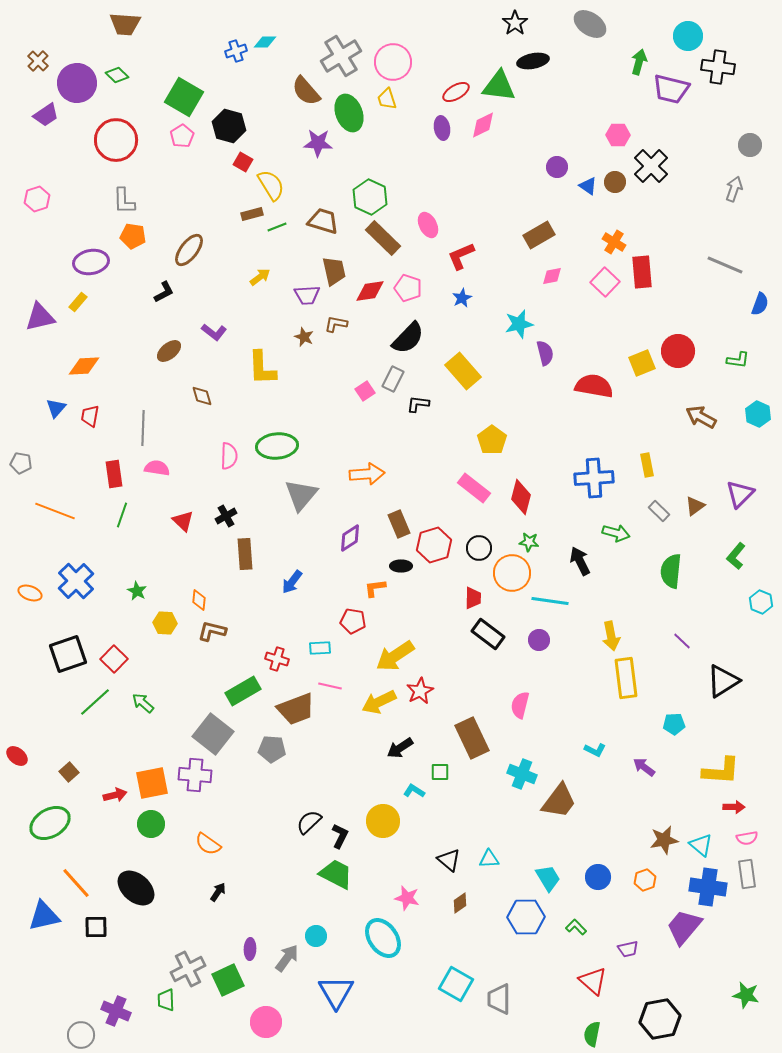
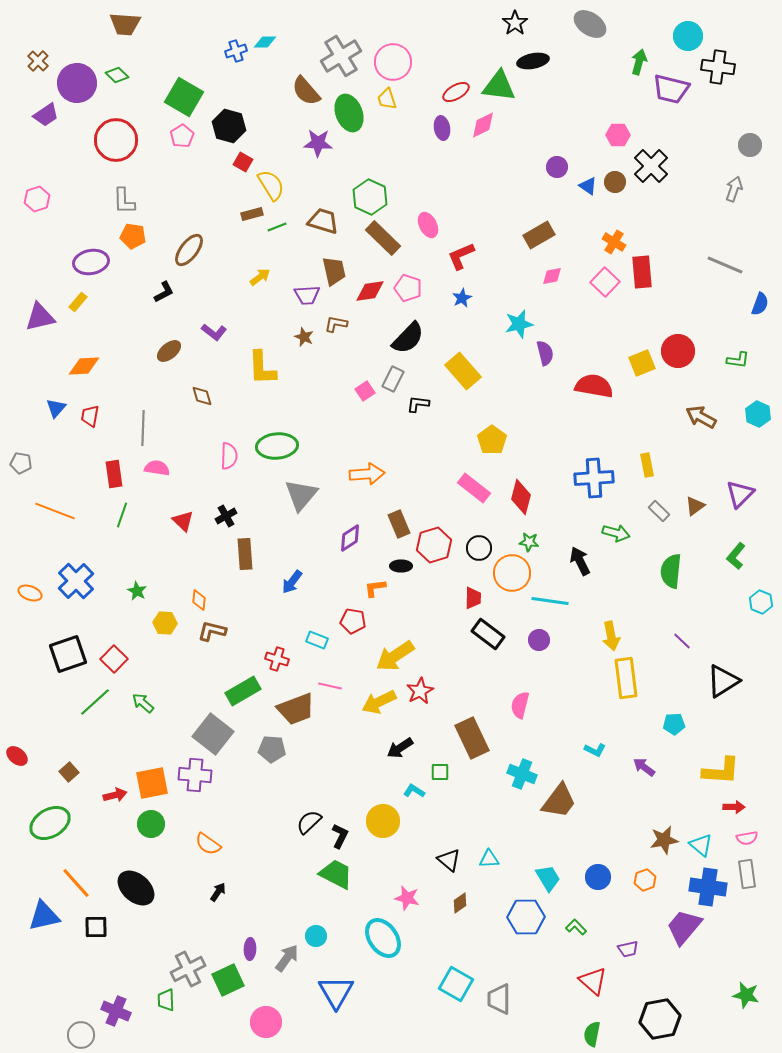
cyan rectangle at (320, 648): moved 3 px left, 8 px up; rotated 25 degrees clockwise
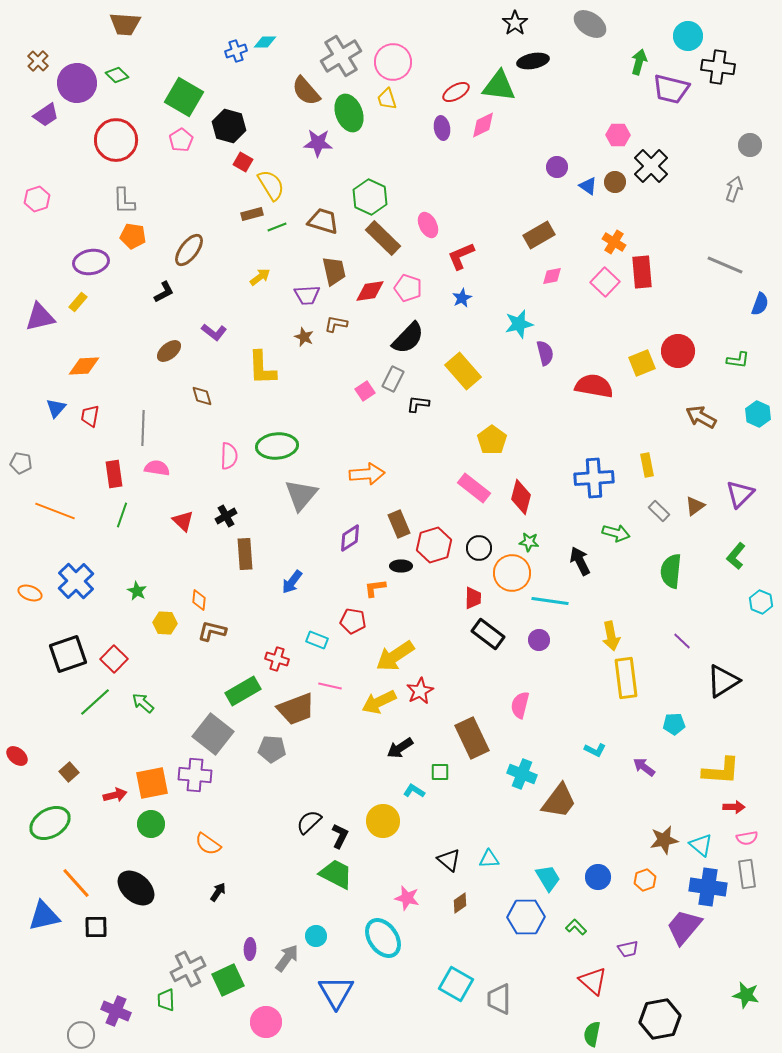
pink pentagon at (182, 136): moved 1 px left, 4 px down
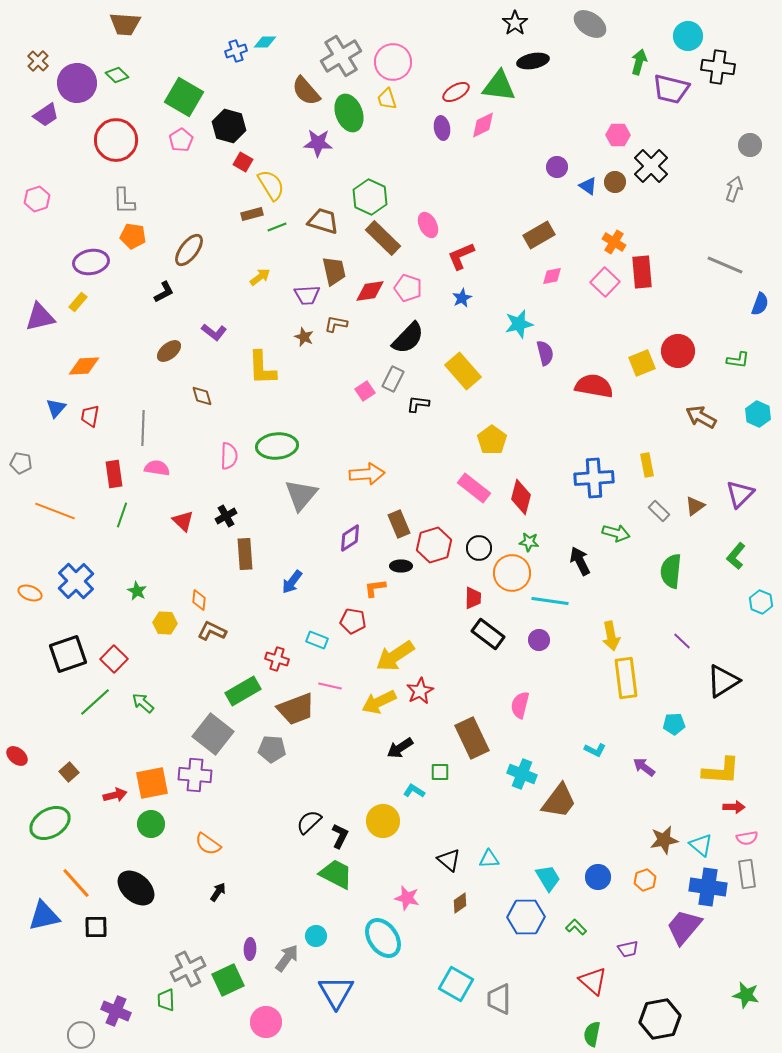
brown L-shape at (212, 631): rotated 12 degrees clockwise
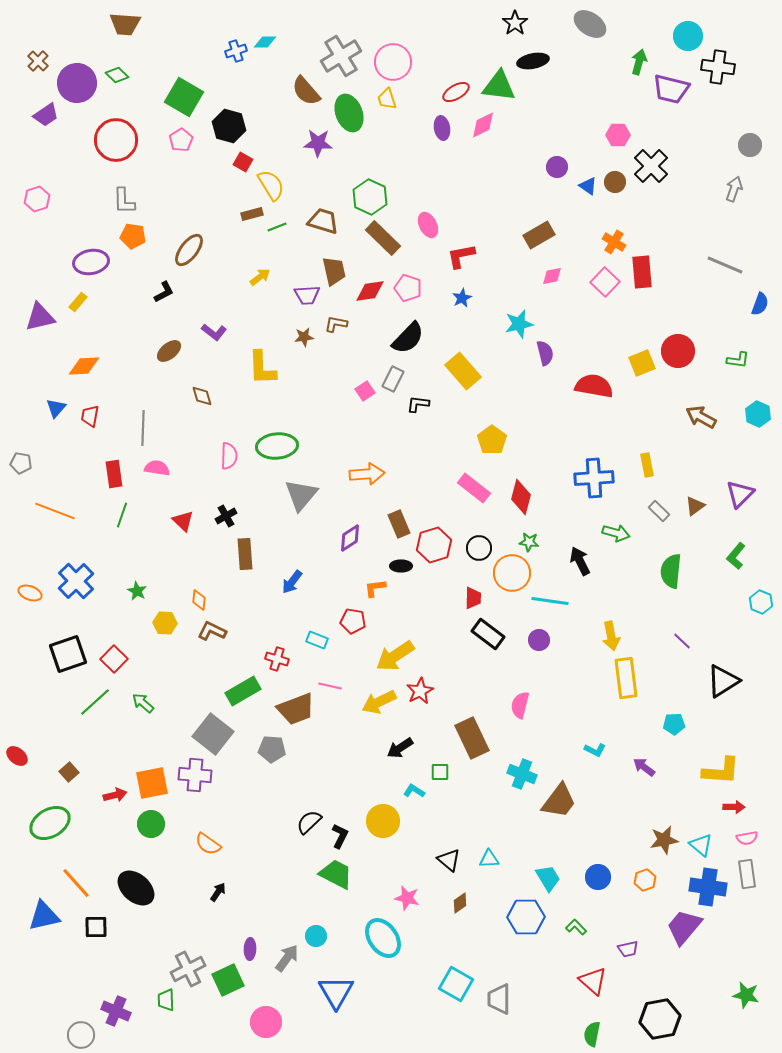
red L-shape at (461, 256): rotated 12 degrees clockwise
brown star at (304, 337): rotated 30 degrees counterclockwise
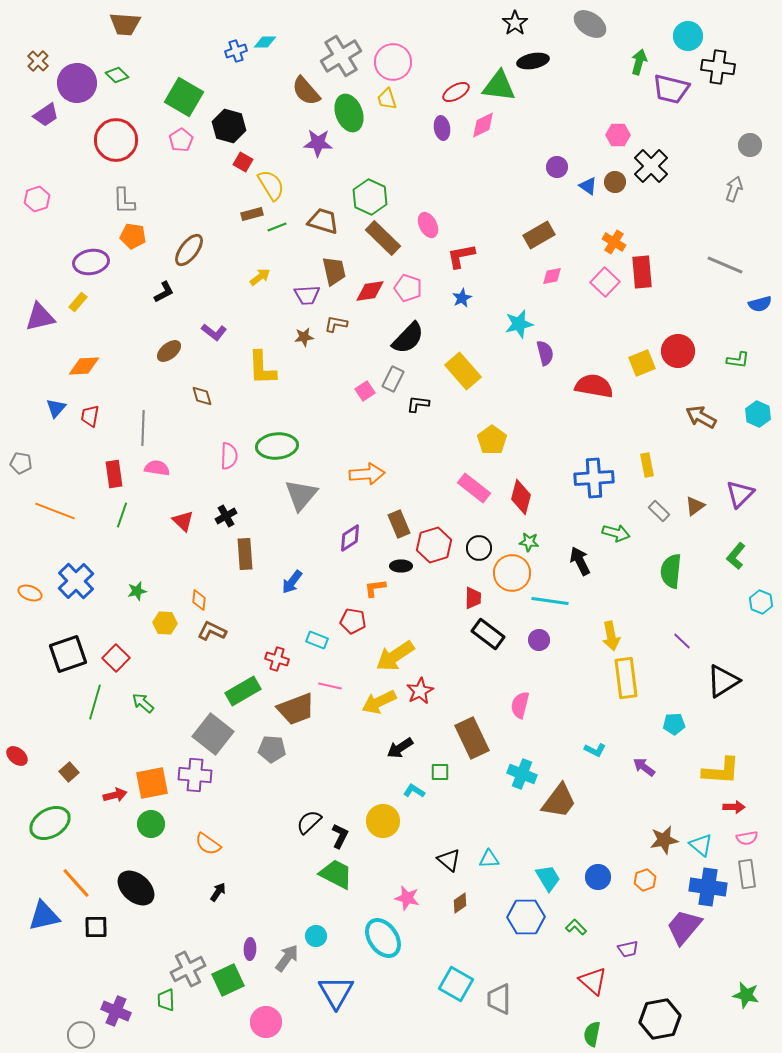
blue semicircle at (760, 304): rotated 55 degrees clockwise
green star at (137, 591): rotated 30 degrees clockwise
red square at (114, 659): moved 2 px right, 1 px up
green line at (95, 702): rotated 32 degrees counterclockwise
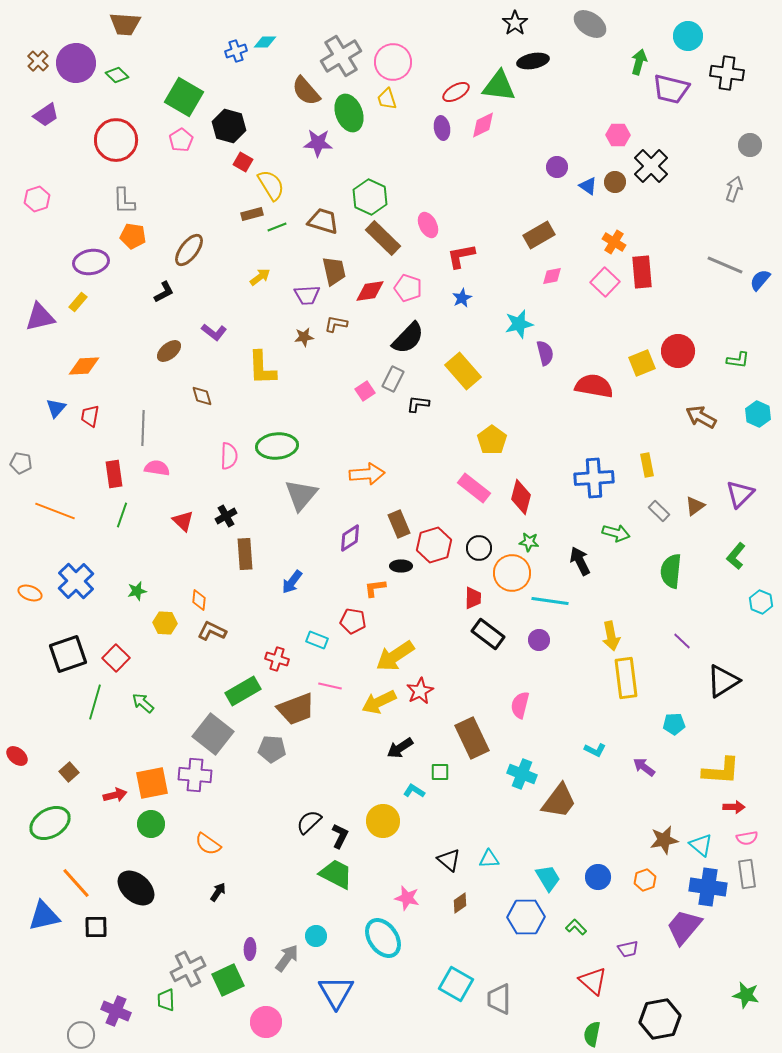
black cross at (718, 67): moved 9 px right, 6 px down
purple circle at (77, 83): moved 1 px left, 20 px up
blue semicircle at (760, 304): moved 24 px up; rotated 145 degrees clockwise
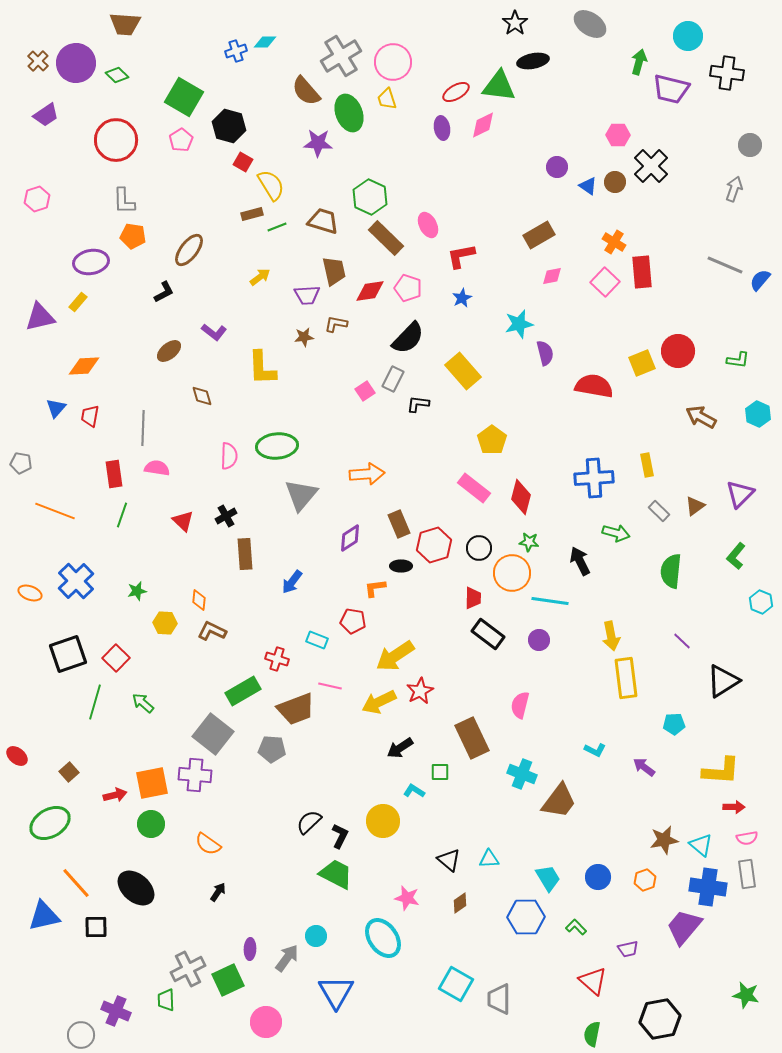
brown rectangle at (383, 238): moved 3 px right
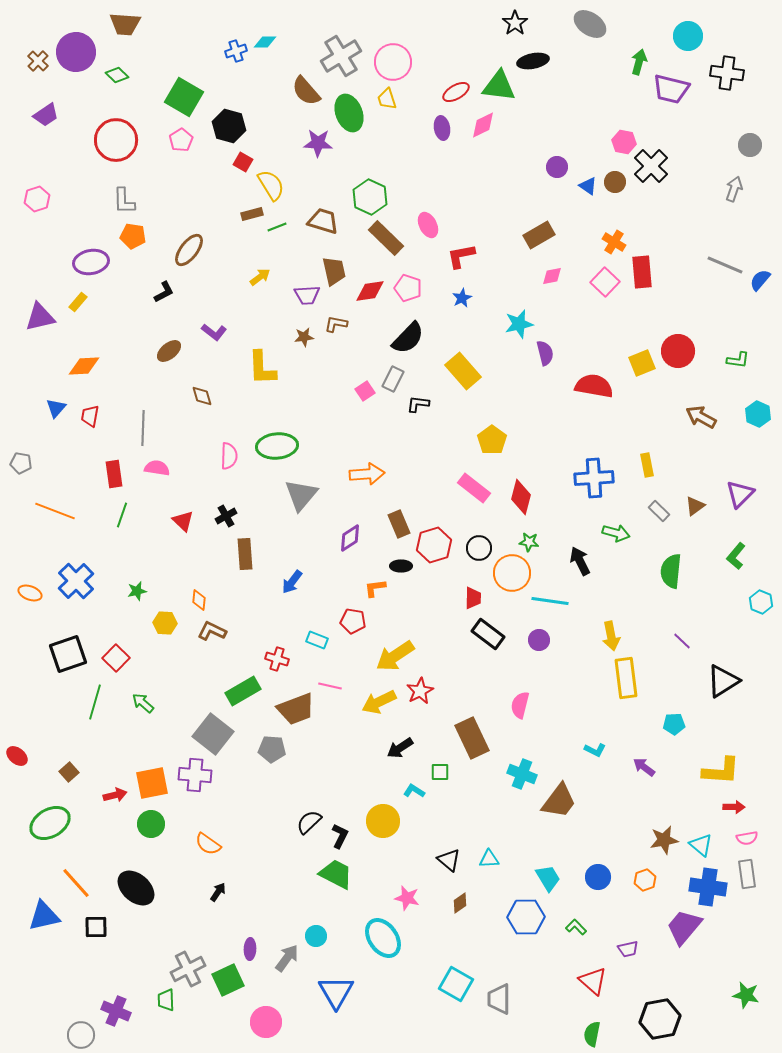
purple circle at (76, 63): moved 11 px up
pink hexagon at (618, 135): moved 6 px right, 7 px down; rotated 10 degrees clockwise
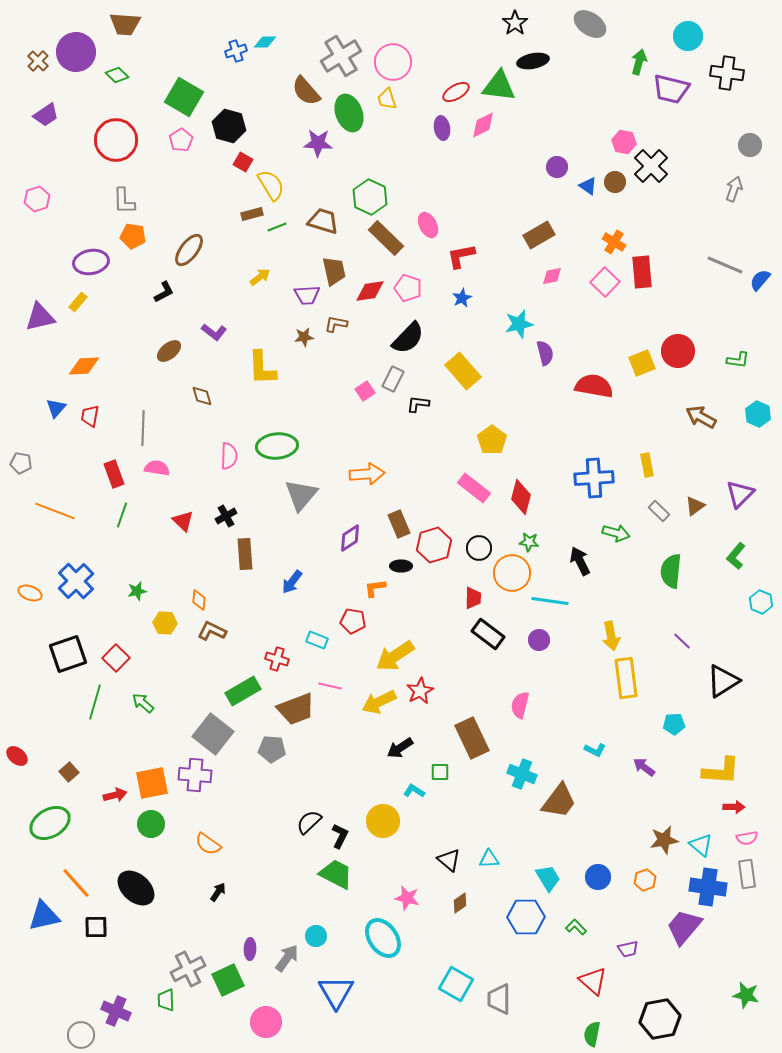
red rectangle at (114, 474): rotated 12 degrees counterclockwise
